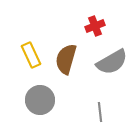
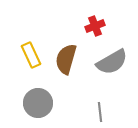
gray circle: moved 2 px left, 3 px down
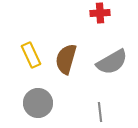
red cross: moved 5 px right, 13 px up; rotated 18 degrees clockwise
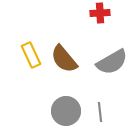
brown semicircle: moved 2 px left; rotated 56 degrees counterclockwise
gray circle: moved 28 px right, 8 px down
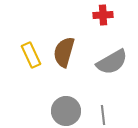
red cross: moved 3 px right, 2 px down
brown semicircle: moved 7 px up; rotated 56 degrees clockwise
gray line: moved 3 px right, 3 px down
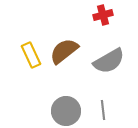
red cross: rotated 12 degrees counterclockwise
brown semicircle: moved 1 px up; rotated 36 degrees clockwise
gray semicircle: moved 3 px left, 1 px up
gray line: moved 5 px up
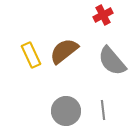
red cross: rotated 12 degrees counterclockwise
gray semicircle: moved 3 px right; rotated 80 degrees clockwise
